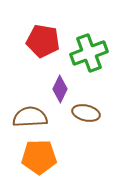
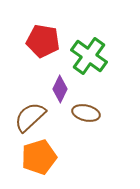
green cross: moved 3 px down; rotated 33 degrees counterclockwise
brown semicircle: rotated 40 degrees counterclockwise
orange pentagon: rotated 16 degrees counterclockwise
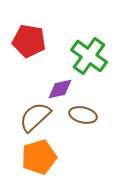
red pentagon: moved 14 px left
purple diamond: rotated 52 degrees clockwise
brown ellipse: moved 3 px left, 2 px down
brown semicircle: moved 5 px right
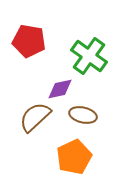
orange pentagon: moved 35 px right; rotated 8 degrees counterclockwise
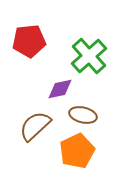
red pentagon: rotated 16 degrees counterclockwise
green cross: rotated 12 degrees clockwise
brown semicircle: moved 9 px down
orange pentagon: moved 3 px right, 6 px up
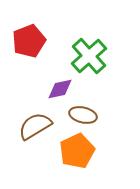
red pentagon: rotated 16 degrees counterclockwise
brown semicircle: rotated 12 degrees clockwise
